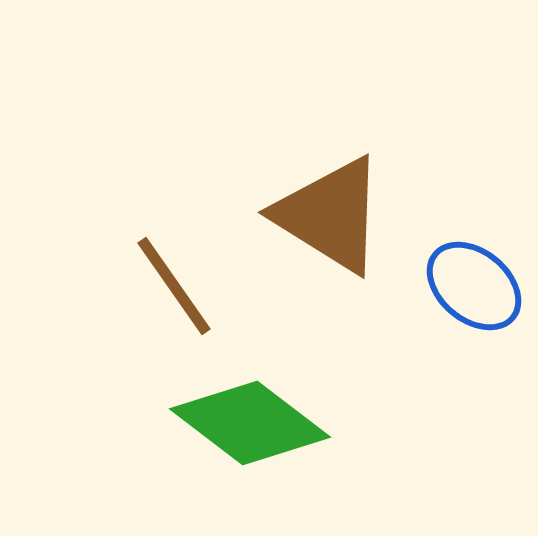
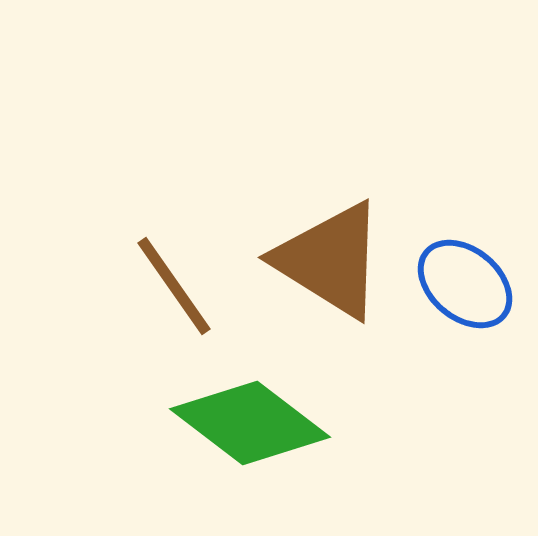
brown triangle: moved 45 px down
blue ellipse: moved 9 px left, 2 px up
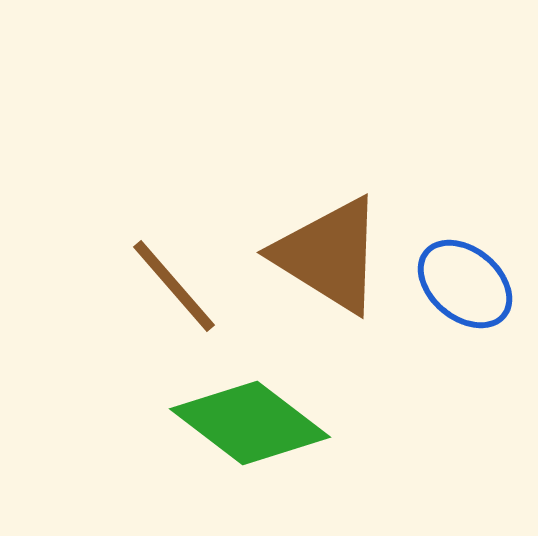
brown triangle: moved 1 px left, 5 px up
brown line: rotated 6 degrees counterclockwise
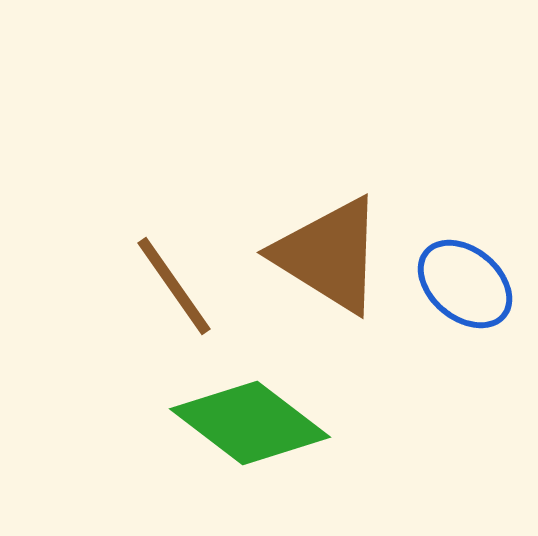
brown line: rotated 6 degrees clockwise
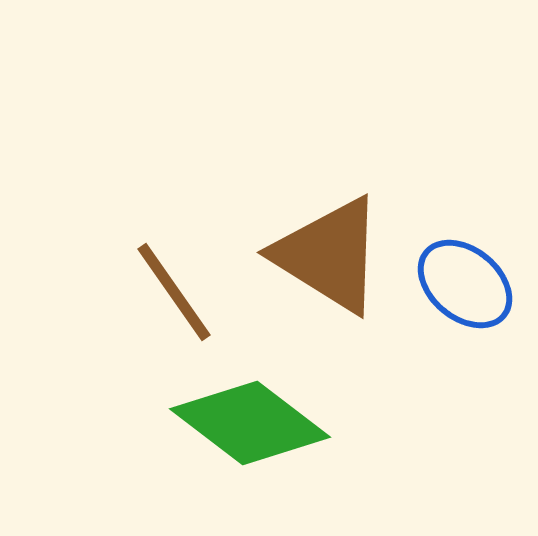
brown line: moved 6 px down
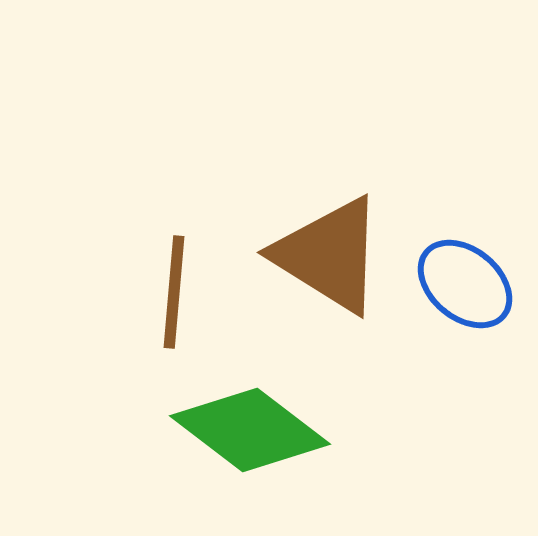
brown line: rotated 40 degrees clockwise
green diamond: moved 7 px down
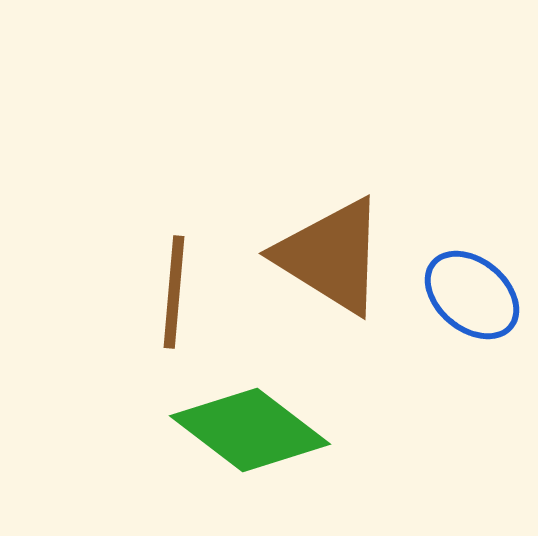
brown triangle: moved 2 px right, 1 px down
blue ellipse: moved 7 px right, 11 px down
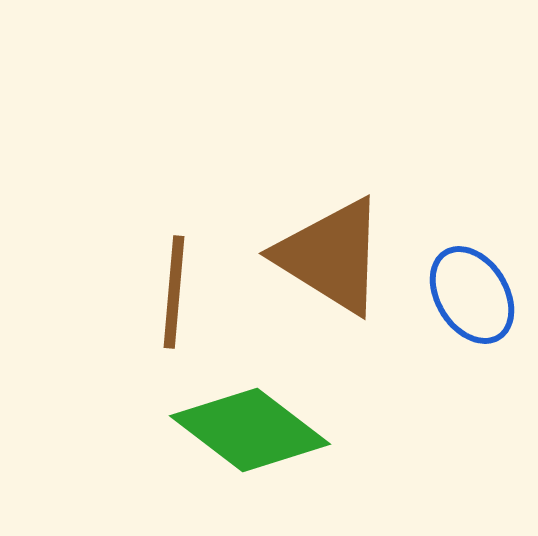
blue ellipse: rotated 18 degrees clockwise
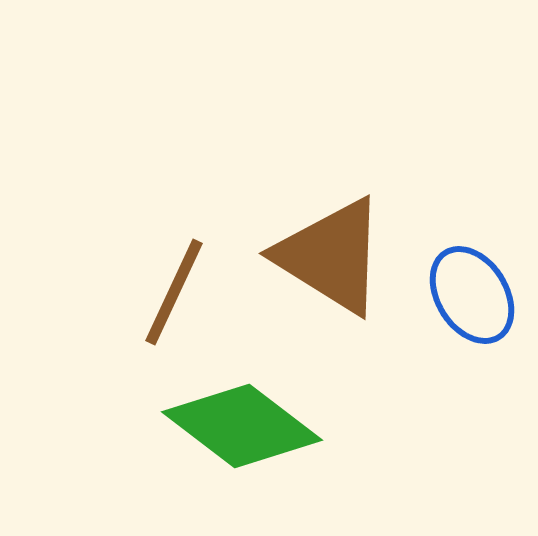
brown line: rotated 20 degrees clockwise
green diamond: moved 8 px left, 4 px up
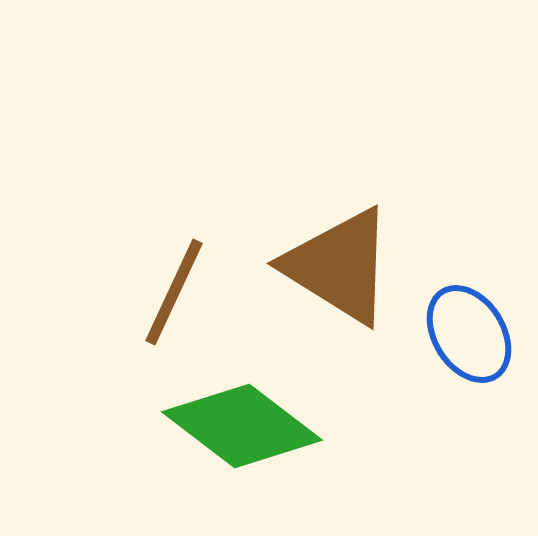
brown triangle: moved 8 px right, 10 px down
blue ellipse: moved 3 px left, 39 px down
